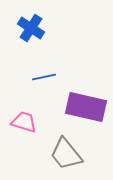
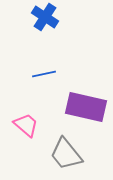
blue cross: moved 14 px right, 11 px up
blue line: moved 3 px up
pink trapezoid: moved 2 px right, 3 px down; rotated 24 degrees clockwise
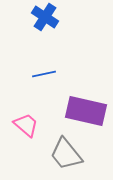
purple rectangle: moved 4 px down
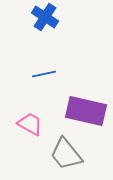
pink trapezoid: moved 4 px right, 1 px up; rotated 12 degrees counterclockwise
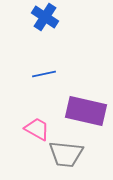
pink trapezoid: moved 7 px right, 5 px down
gray trapezoid: rotated 45 degrees counterclockwise
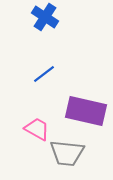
blue line: rotated 25 degrees counterclockwise
gray trapezoid: moved 1 px right, 1 px up
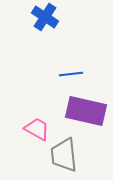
blue line: moved 27 px right; rotated 30 degrees clockwise
gray trapezoid: moved 3 px left, 2 px down; rotated 78 degrees clockwise
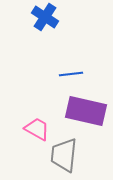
gray trapezoid: rotated 12 degrees clockwise
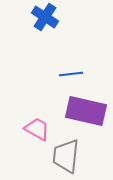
gray trapezoid: moved 2 px right, 1 px down
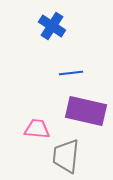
blue cross: moved 7 px right, 9 px down
blue line: moved 1 px up
pink trapezoid: rotated 24 degrees counterclockwise
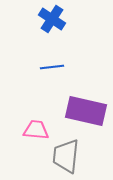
blue cross: moved 7 px up
blue line: moved 19 px left, 6 px up
pink trapezoid: moved 1 px left, 1 px down
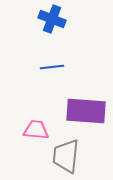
blue cross: rotated 12 degrees counterclockwise
purple rectangle: rotated 9 degrees counterclockwise
